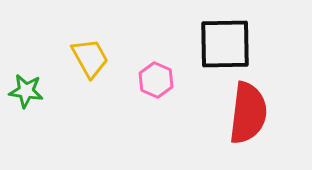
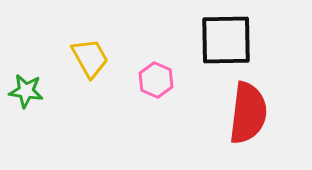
black square: moved 1 px right, 4 px up
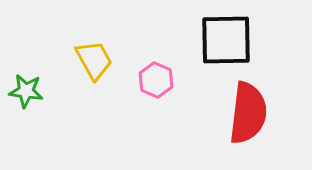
yellow trapezoid: moved 4 px right, 2 px down
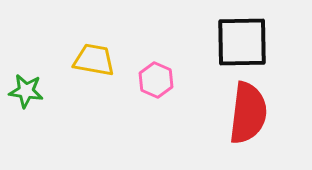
black square: moved 16 px right, 2 px down
yellow trapezoid: rotated 51 degrees counterclockwise
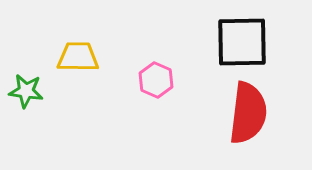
yellow trapezoid: moved 16 px left, 3 px up; rotated 9 degrees counterclockwise
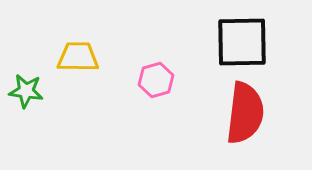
pink hexagon: rotated 20 degrees clockwise
red semicircle: moved 3 px left
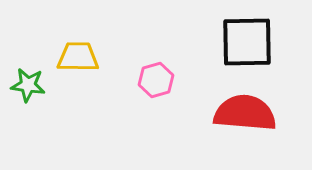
black square: moved 5 px right
green star: moved 2 px right, 6 px up
red semicircle: rotated 92 degrees counterclockwise
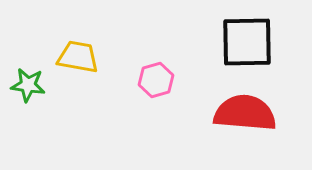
yellow trapezoid: rotated 9 degrees clockwise
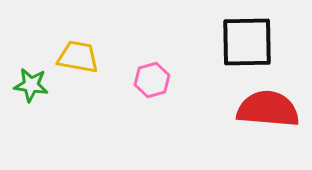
pink hexagon: moved 4 px left
green star: moved 3 px right
red semicircle: moved 23 px right, 4 px up
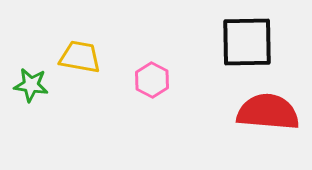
yellow trapezoid: moved 2 px right
pink hexagon: rotated 16 degrees counterclockwise
red semicircle: moved 3 px down
